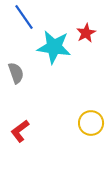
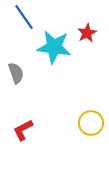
red star: moved 1 px right
red L-shape: moved 3 px right, 1 px up; rotated 10 degrees clockwise
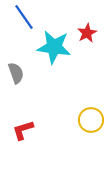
yellow circle: moved 3 px up
red L-shape: rotated 10 degrees clockwise
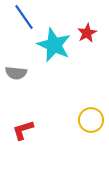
cyan star: moved 2 px up; rotated 16 degrees clockwise
gray semicircle: rotated 115 degrees clockwise
